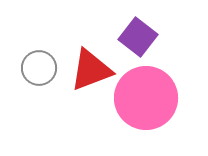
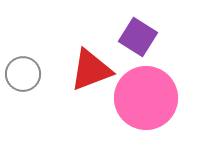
purple square: rotated 6 degrees counterclockwise
gray circle: moved 16 px left, 6 px down
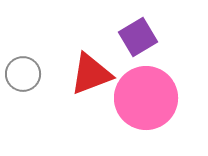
purple square: rotated 27 degrees clockwise
red triangle: moved 4 px down
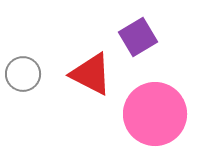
red triangle: rotated 48 degrees clockwise
pink circle: moved 9 px right, 16 px down
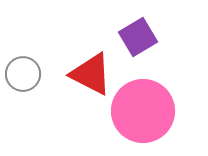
pink circle: moved 12 px left, 3 px up
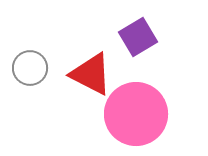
gray circle: moved 7 px right, 6 px up
pink circle: moved 7 px left, 3 px down
